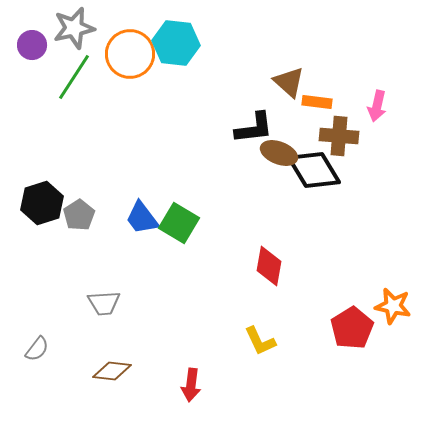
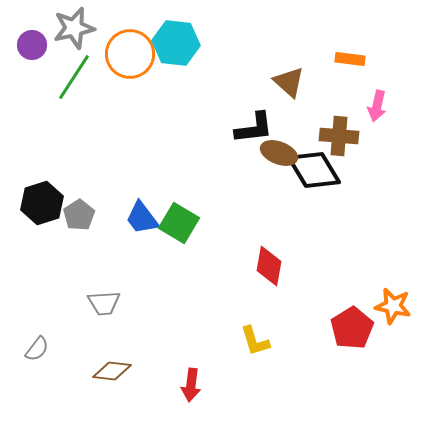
orange rectangle: moved 33 px right, 43 px up
yellow L-shape: moved 5 px left; rotated 8 degrees clockwise
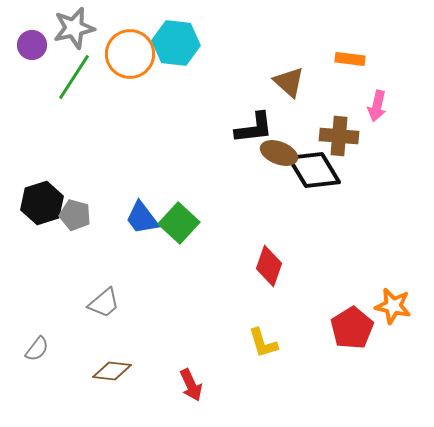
gray pentagon: moved 4 px left; rotated 24 degrees counterclockwise
green square: rotated 12 degrees clockwise
red diamond: rotated 9 degrees clockwise
gray trapezoid: rotated 36 degrees counterclockwise
yellow L-shape: moved 8 px right, 2 px down
red arrow: rotated 32 degrees counterclockwise
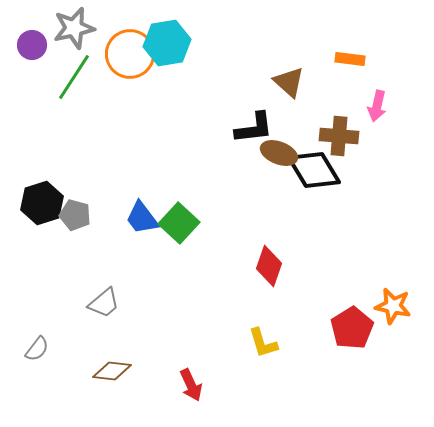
cyan hexagon: moved 9 px left; rotated 15 degrees counterclockwise
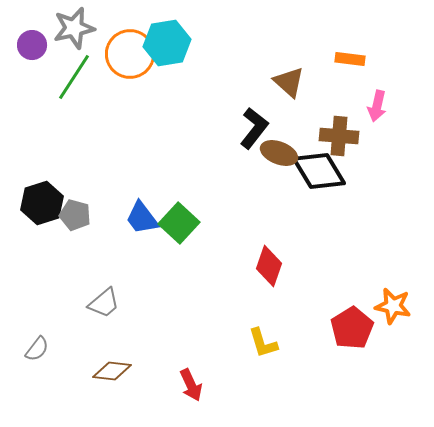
black L-shape: rotated 45 degrees counterclockwise
black diamond: moved 5 px right, 1 px down
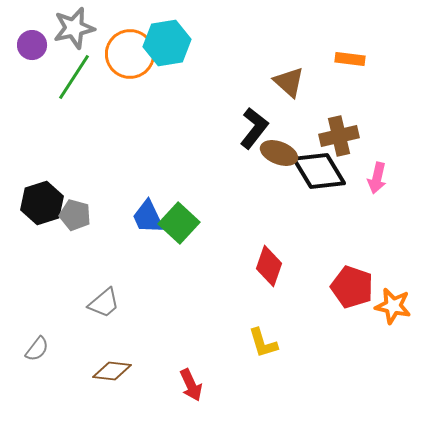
pink arrow: moved 72 px down
brown cross: rotated 18 degrees counterclockwise
blue trapezoid: moved 6 px right, 1 px up; rotated 12 degrees clockwise
red pentagon: moved 41 px up; rotated 21 degrees counterclockwise
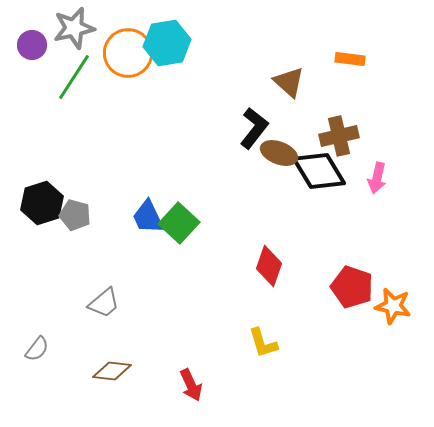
orange circle: moved 2 px left, 1 px up
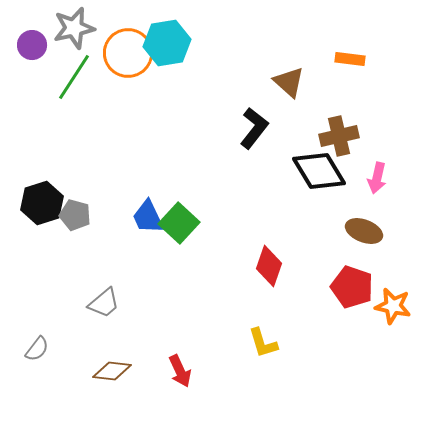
brown ellipse: moved 85 px right, 78 px down
red arrow: moved 11 px left, 14 px up
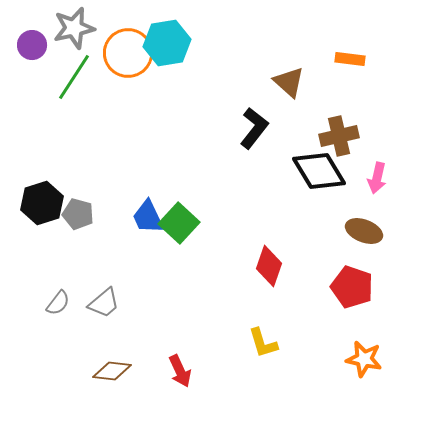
gray pentagon: moved 3 px right, 1 px up
orange star: moved 29 px left, 53 px down
gray semicircle: moved 21 px right, 46 px up
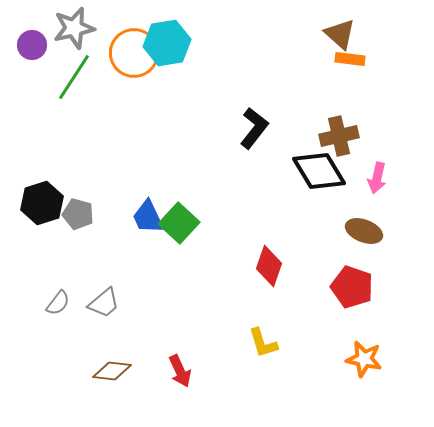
orange circle: moved 6 px right
brown triangle: moved 51 px right, 48 px up
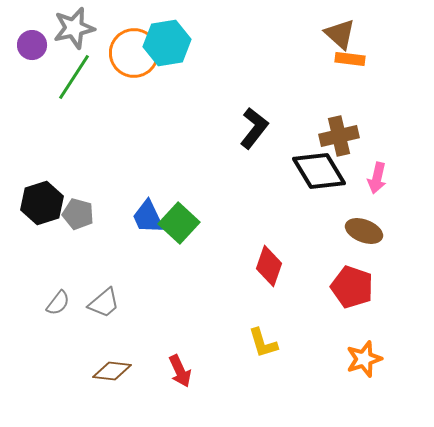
orange star: rotated 30 degrees counterclockwise
